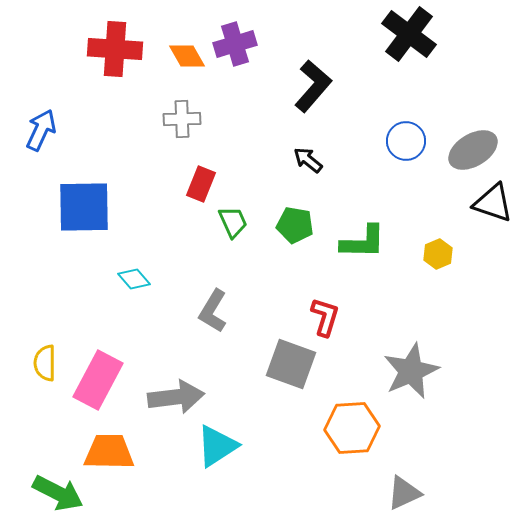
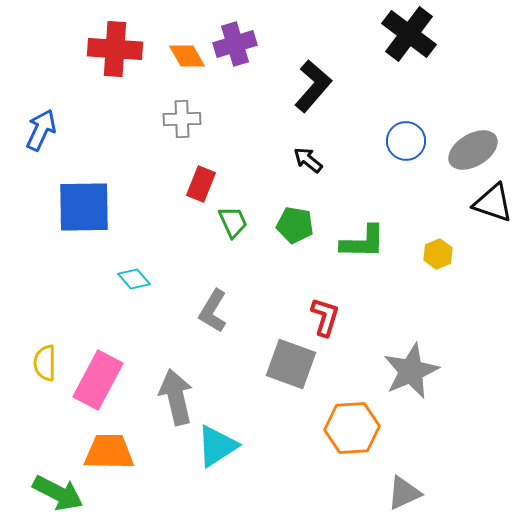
gray arrow: rotated 96 degrees counterclockwise
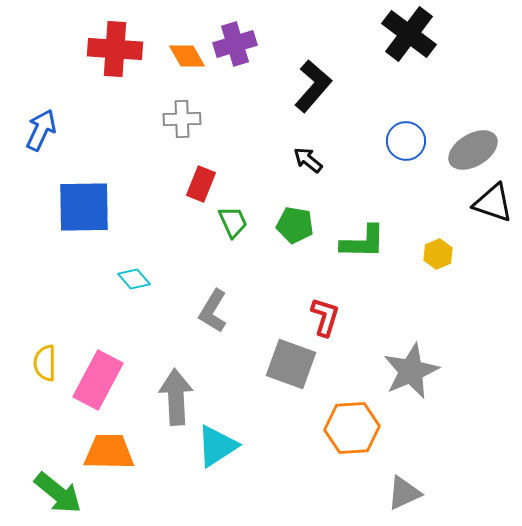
gray arrow: rotated 10 degrees clockwise
green arrow: rotated 12 degrees clockwise
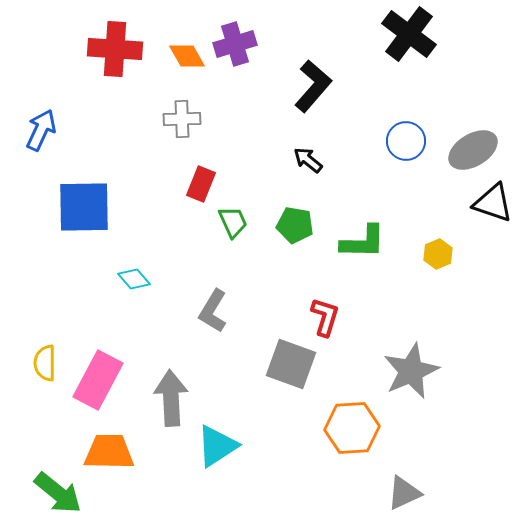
gray arrow: moved 5 px left, 1 px down
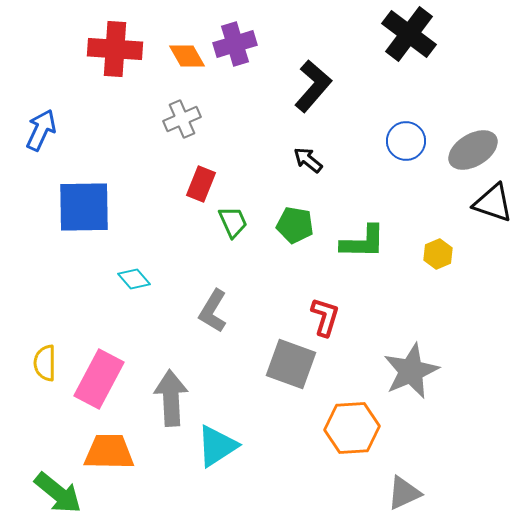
gray cross: rotated 21 degrees counterclockwise
pink rectangle: moved 1 px right, 1 px up
